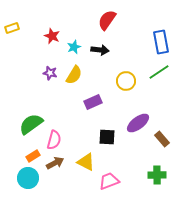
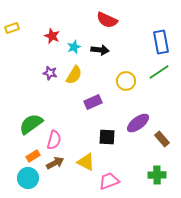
red semicircle: rotated 100 degrees counterclockwise
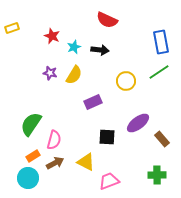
green semicircle: rotated 20 degrees counterclockwise
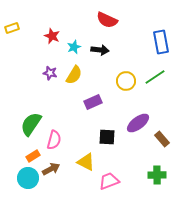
green line: moved 4 px left, 5 px down
brown arrow: moved 4 px left, 6 px down
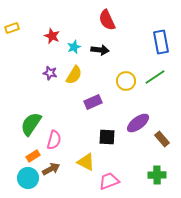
red semicircle: rotated 40 degrees clockwise
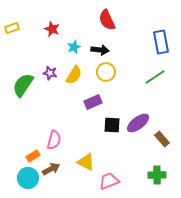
red star: moved 7 px up
yellow circle: moved 20 px left, 9 px up
green semicircle: moved 8 px left, 39 px up
black square: moved 5 px right, 12 px up
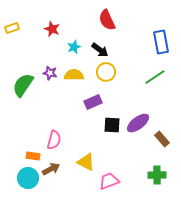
black arrow: rotated 30 degrees clockwise
yellow semicircle: rotated 120 degrees counterclockwise
orange rectangle: rotated 40 degrees clockwise
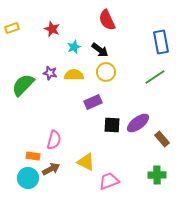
green semicircle: rotated 10 degrees clockwise
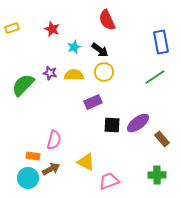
yellow circle: moved 2 px left
